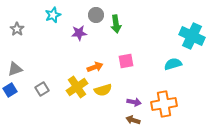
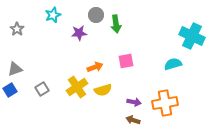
orange cross: moved 1 px right, 1 px up
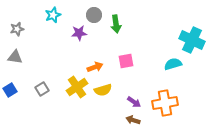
gray circle: moved 2 px left
gray star: rotated 24 degrees clockwise
cyan cross: moved 4 px down
gray triangle: moved 12 px up; rotated 28 degrees clockwise
purple arrow: rotated 24 degrees clockwise
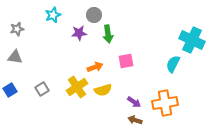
green arrow: moved 8 px left, 10 px down
cyan semicircle: rotated 48 degrees counterclockwise
brown arrow: moved 2 px right
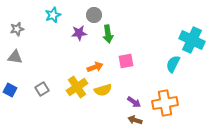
blue square: rotated 32 degrees counterclockwise
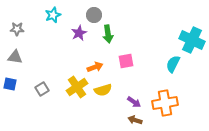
gray star: rotated 16 degrees clockwise
purple star: rotated 21 degrees counterclockwise
blue square: moved 6 px up; rotated 16 degrees counterclockwise
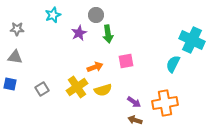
gray circle: moved 2 px right
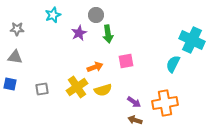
gray square: rotated 24 degrees clockwise
